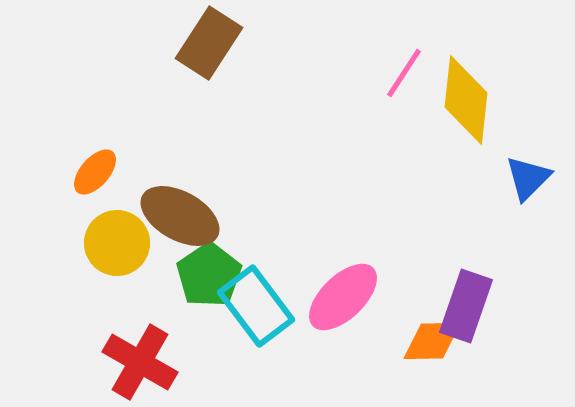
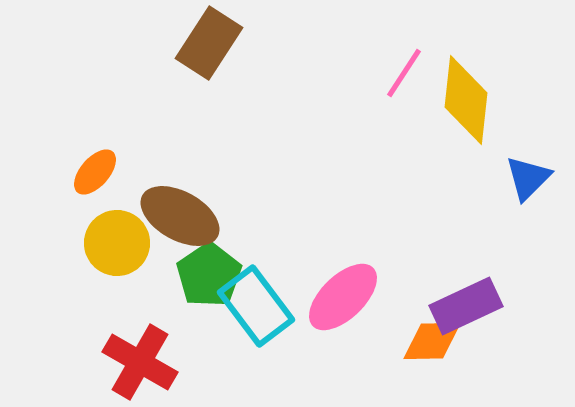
purple rectangle: rotated 46 degrees clockwise
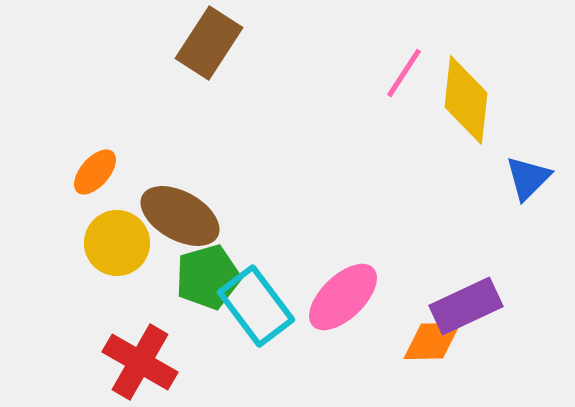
green pentagon: moved 1 px left, 2 px down; rotated 18 degrees clockwise
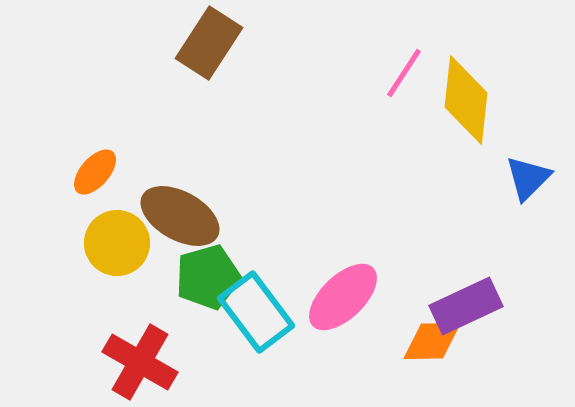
cyan rectangle: moved 6 px down
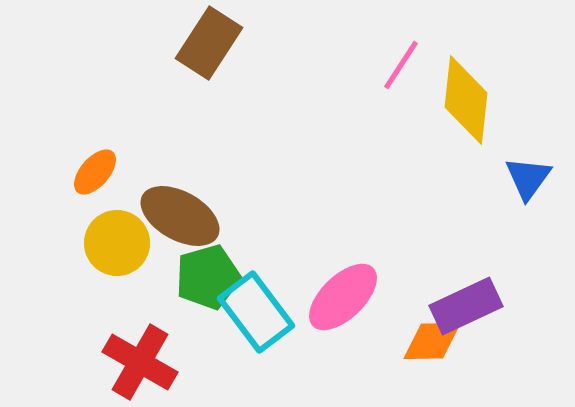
pink line: moved 3 px left, 8 px up
blue triangle: rotated 9 degrees counterclockwise
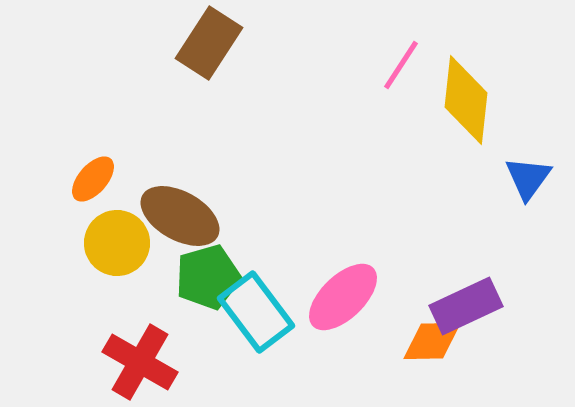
orange ellipse: moved 2 px left, 7 px down
